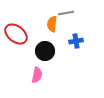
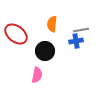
gray line: moved 15 px right, 17 px down
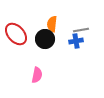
red ellipse: rotated 10 degrees clockwise
black circle: moved 12 px up
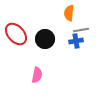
orange semicircle: moved 17 px right, 11 px up
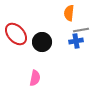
black circle: moved 3 px left, 3 px down
pink semicircle: moved 2 px left, 3 px down
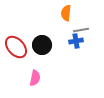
orange semicircle: moved 3 px left
red ellipse: moved 13 px down
black circle: moved 3 px down
